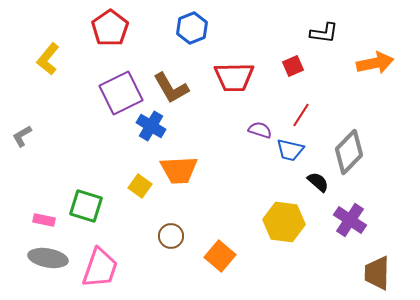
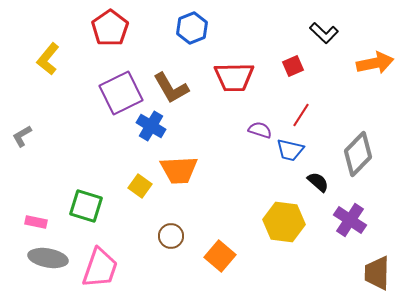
black L-shape: rotated 36 degrees clockwise
gray diamond: moved 9 px right, 2 px down
pink rectangle: moved 8 px left, 2 px down
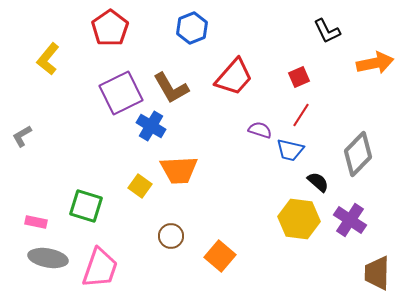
black L-shape: moved 3 px right, 2 px up; rotated 20 degrees clockwise
red square: moved 6 px right, 11 px down
red trapezoid: rotated 48 degrees counterclockwise
yellow hexagon: moved 15 px right, 3 px up
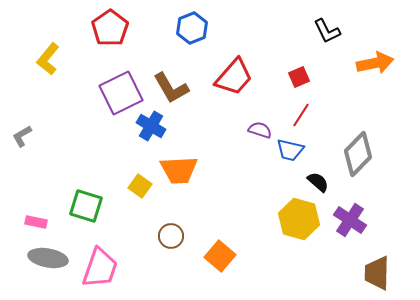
yellow hexagon: rotated 9 degrees clockwise
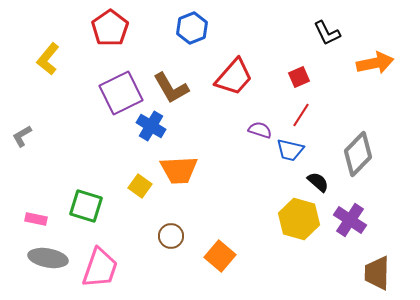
black L-shape: moved 2 px down
pink rectangle: moved 3 px up
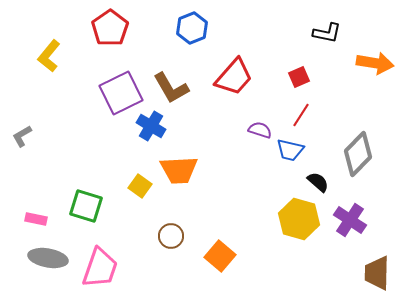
black L-shape: rotated 52 degrees counterclockwise
yellow L-shape: moved 1 px right, 3 px up
orange arrow: rotated 21 degrees clockwise
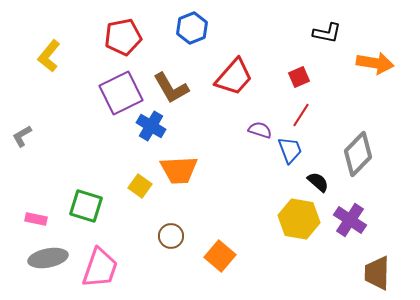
red pentagon: moved 13 px right, 9 px down; rotated 24 degrees clockwise
blue trapezoid: rotated 124 degrees counterclockwise
yellow hexagon: rotated 6 degrees counterclockwise
gray ellipse: rotated 21 degrees counterclockwise
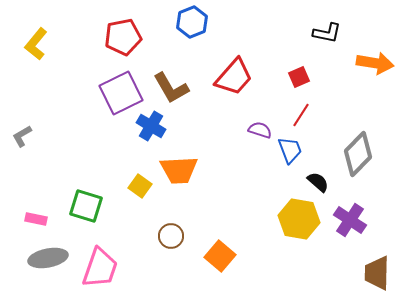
blue hexagon: moved 6 px up
yellow L-shape: moved 13 px left, 12 px up
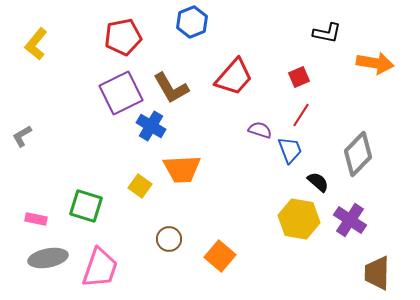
orange trapezoid: moved 3 px right, 1 px up
brown circle: moved 2 px left, 3 px down
